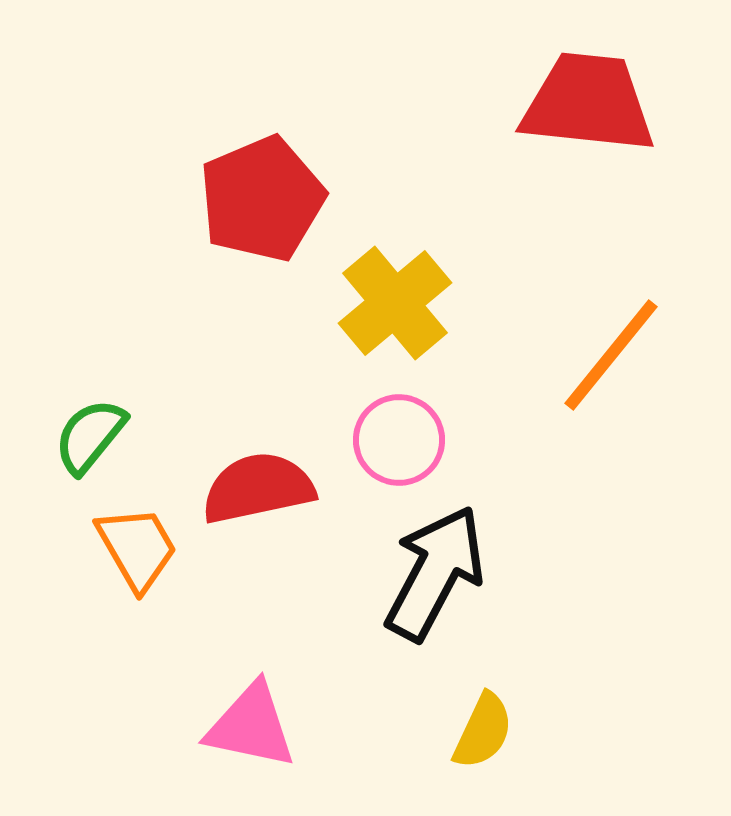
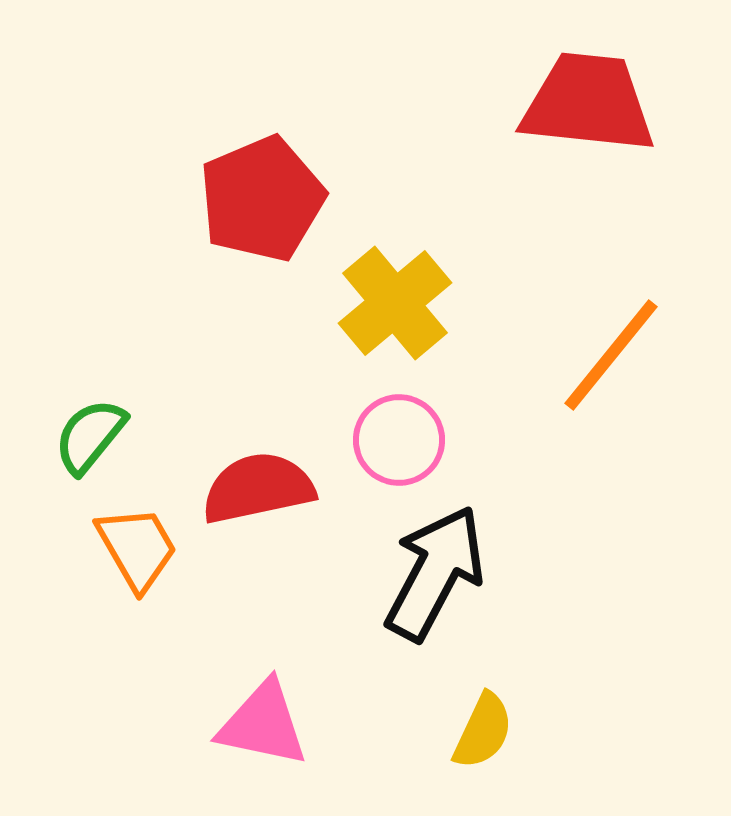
pink triangle: moved 12 px right, 2 px up
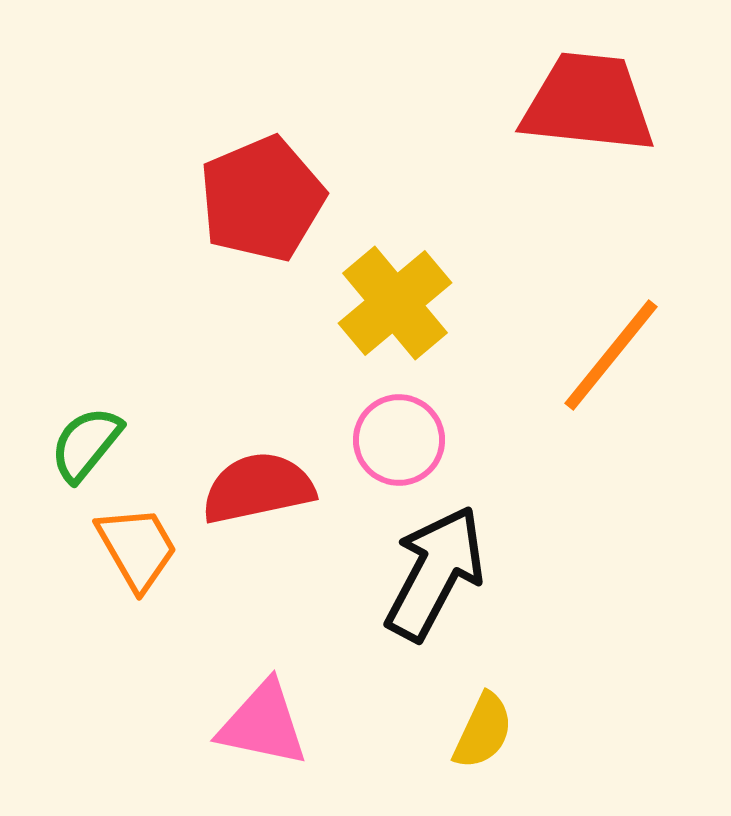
green semicircle: moved 4 px left, 8 px down
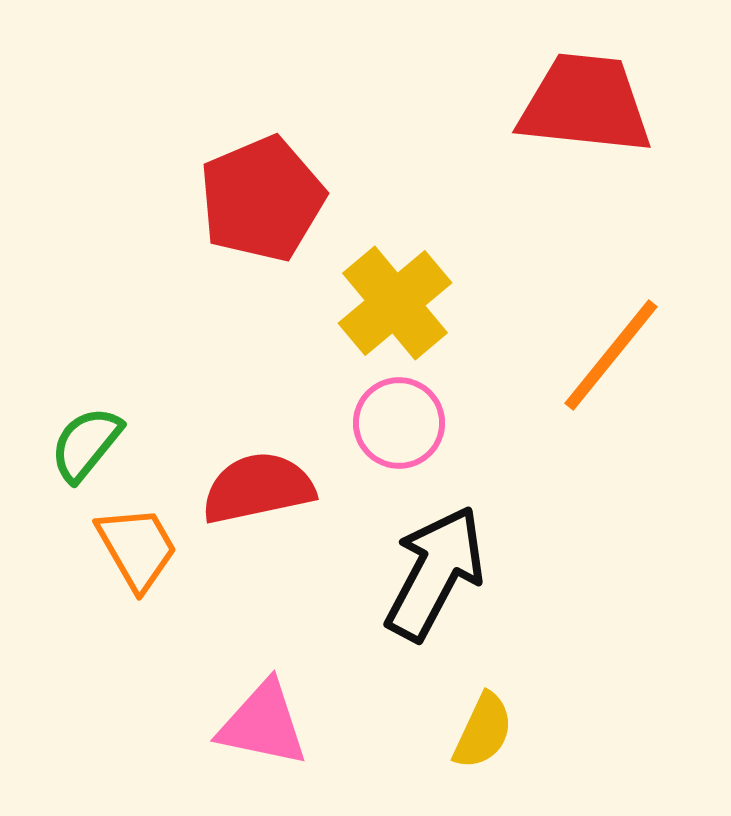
red trapezoid: moved 3 px left, 1 px down
pink circle: moved 17 px up
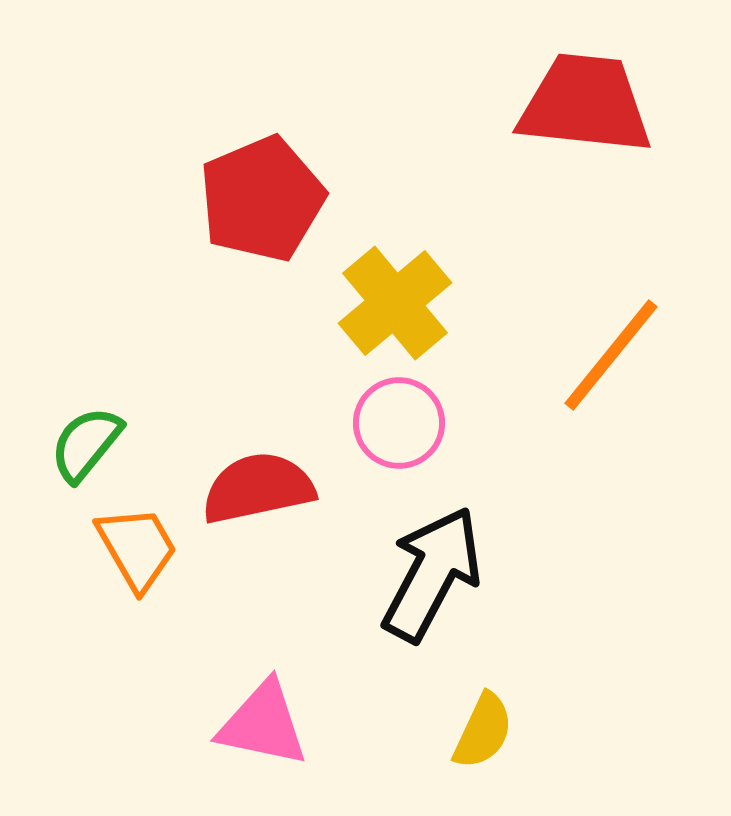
black arrow: moved 3 px left, 1 px down
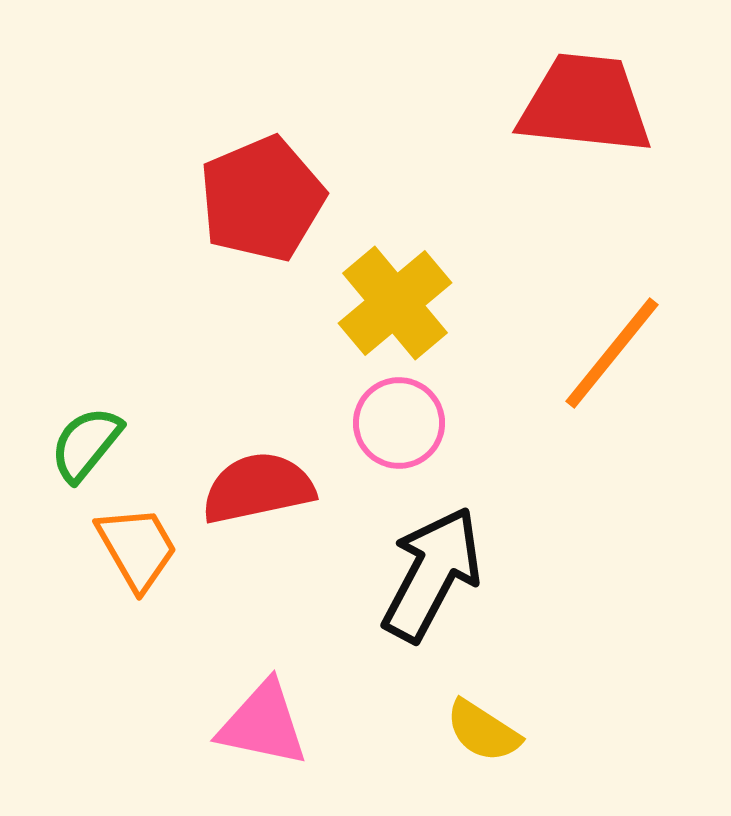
orange line: moved 1 px right, 2 px up
yellow semicircle: rotated 98 degrees clockwise
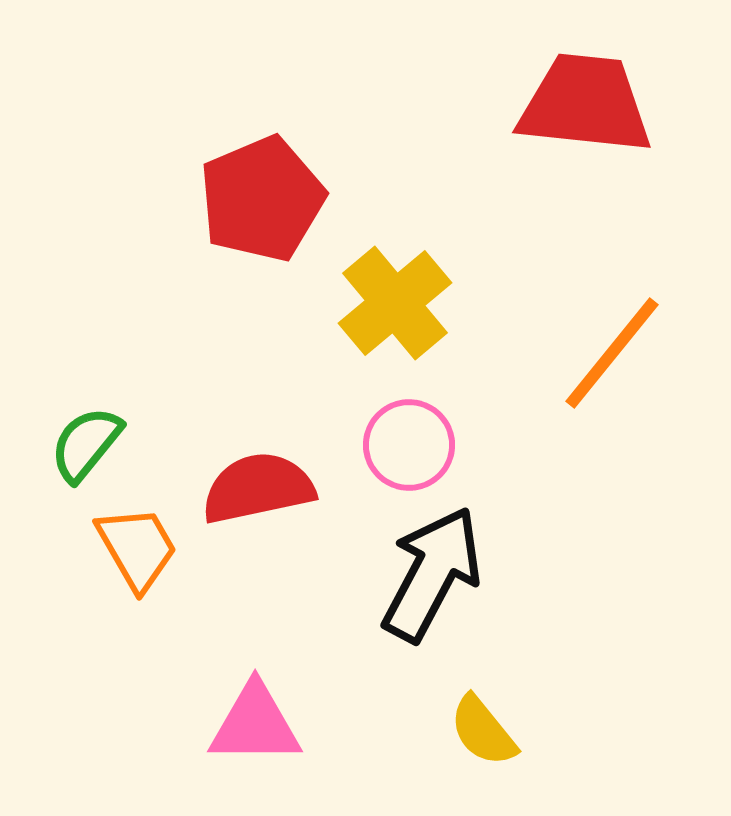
pink circle: moved 10 px right, 22 px down
pink triangle: moved 8 px left; rotated 12 degrees counterclockwise
yellow semicircle: rotated 18 degrees clockwise
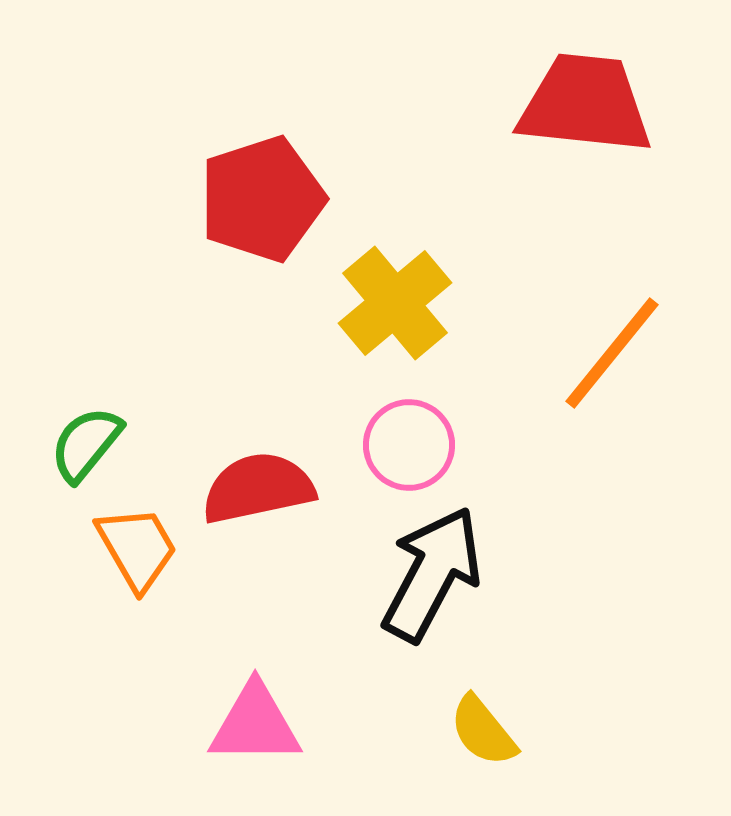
red pentagon: rotated 5 degrees clockwise
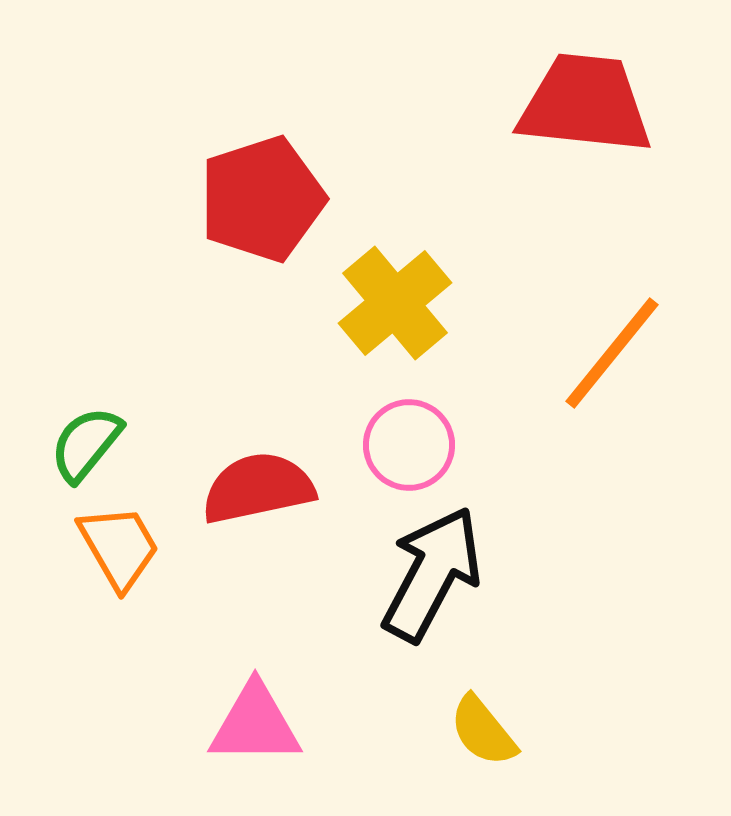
orange trapezoid: moved 18 px left, 1 px up
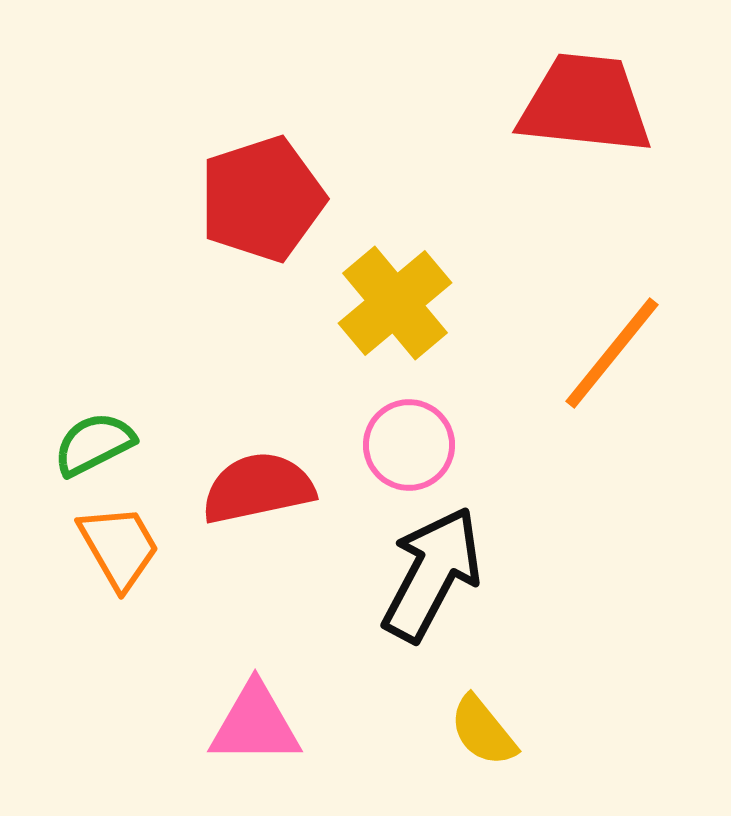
green semicircle: moved 8 px right; rotated 24 degrees clockwise
